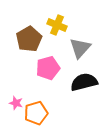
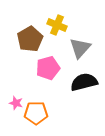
brown pentagon: moved 1 px right
orange pentagon: rotated 15 degrees clockwise
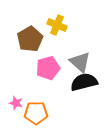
gray triangle: moved 14 px down; rotated 30 degrees counterclockwise
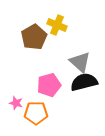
brown pentagon: moved 4 px right, 2 px up
pink pentagon: moved 1 px right, 17 px down
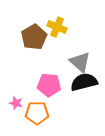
yellow cross: moved 2 px down
pink pentagon: rotated 20 degrees clockwise
orange pentagon: moved 1 px right
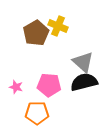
yellow cross: moved 1 px right, 1 px up
brown pentagon: moved 2 px right, 4 px up
gray triangle: moved 3 px right
pink star: moved 16 px up
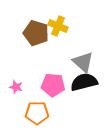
brown pentagon: rotated 25 degrees counterclockwise
pink pentagon: moved 4 px right
